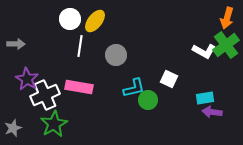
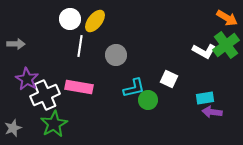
orange arrow: rotated 75 degrees counterclockwise
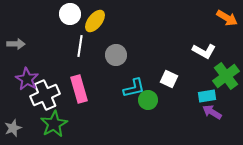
white circle: moved 5 px up
green cross: moved 31 px down
pink rectangle: moved 2 px down; rotated 64 degrees clockwise
cyan rectangle: moved 2 px right, 2 px up
purple arrow: rotated 24 degrees clockwise
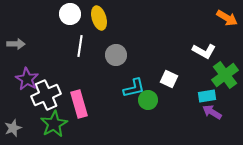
yellow ellipse: moved 4 px right, 3 px up; rotated 55 degrees counterclockwise
green cross: moved 1 px left, 1 px up
pink rectangle: moved 15 px down
white cross: moved 1 px right
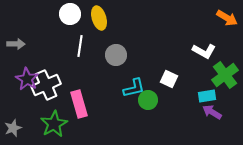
white cross: moved 10 px up
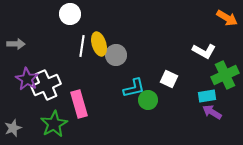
yellow ellipse: moved 26 px down
white line: moved 2 px right
green cross: rotated 12 degrees clockwise
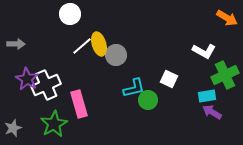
white line: rotated 40 degrees clockwise
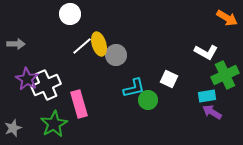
white L-shape: moved 2 px right, 1 px down
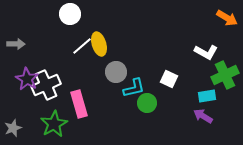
gray circle: moved 17 px down
green circle: moved 1 px left, 3 px down
purple arrow: moved 9 px left, 4 px down
